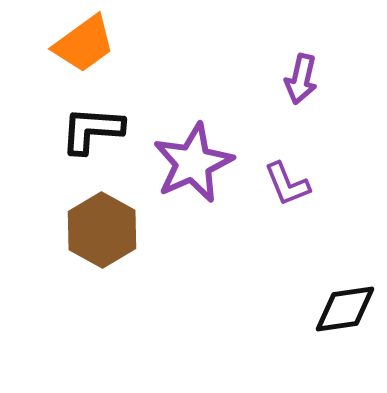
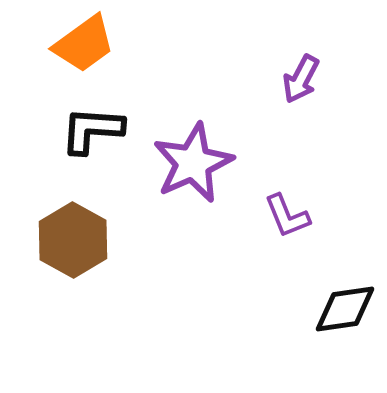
purple arrow: rotated 15 degrees clockwise
purple L-shape: moved 32 px down
brown hexagon: moved 29 px left, 10 px down
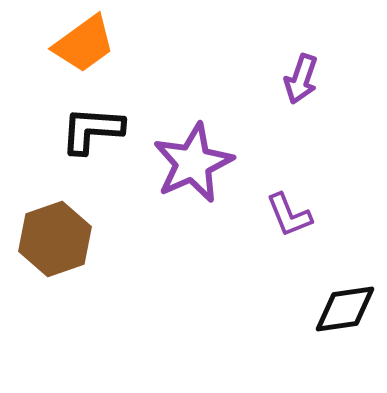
purple arrow: rotated 9 degrees counterclockwise
purple L-shape: moved 2 px right, 1 px up
brown hexagon: moved 18 px left, 1 px up; rotated 12 degrees clockwise
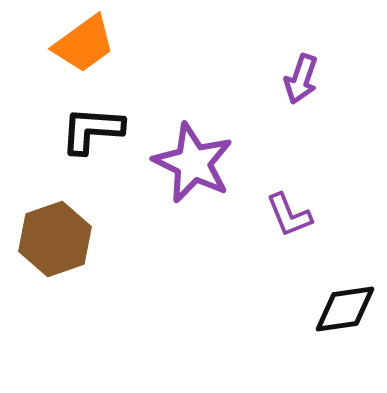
purple star: rotated 22 degrees counterclockwise
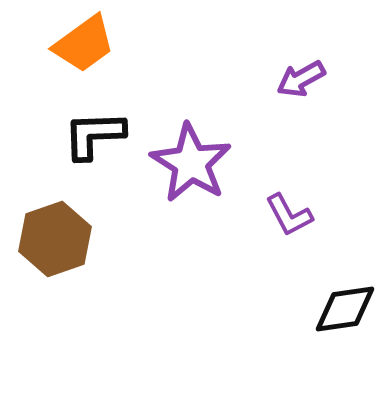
purple arrow: rotated 42 degrees clockwise
black L-shape: moved 2 px right, 5 px down; rotated 6 degrees counterclockwise
purple star: moved 2 px left; rotated 6 degrees clockwise
purple L-shape: rotated 6 degrees counterclockwise
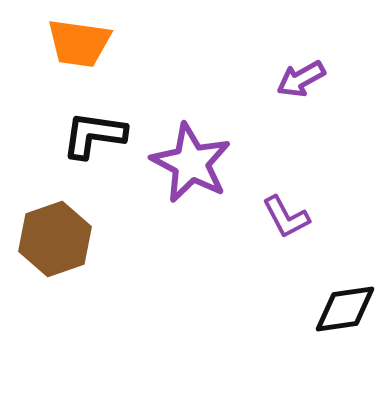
orange trapezoid: moved 5 px left, 1 px up; rotated 44 degrees clockwise
black L-shape: rotated 10 degrees clockwise
purple star: rotated 4 degrees counterclockwise
purple L-shape: moved 3 px left, 2 px down
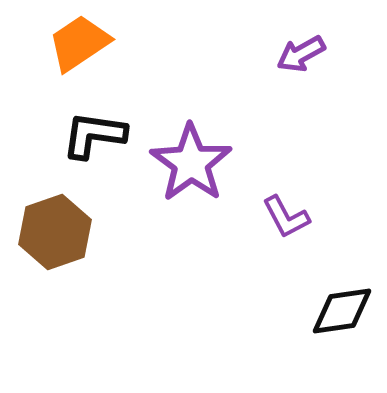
orange trapezoid: rotated 138 degrees clockwise
purple arrow: moved 25 px up
purple star: rotated 8 degrees clockwise
brown hexagon: moved 7 px up
black diamond: moved 3 px left, 2 px down
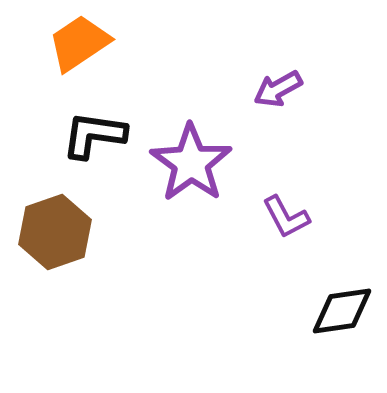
purple arrow: moved 23 px left, 35 px down
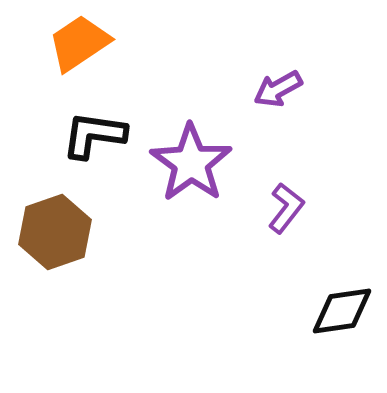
purple L-shape: moved 9 px up; rotated 114 degrees counterclockwise
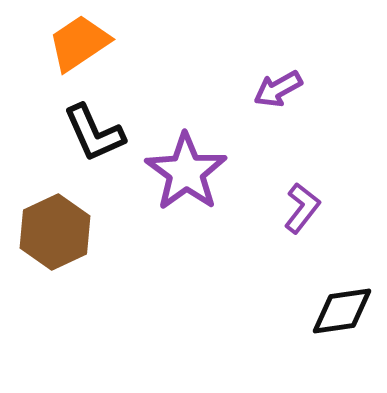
black L-shape: moved 2 px up; rotated 122 degrees counterclockwise
purple star: moved 5 px left, 9 px down
purple L-shape: moved 16 px right
brown hexagon: rotated 6 degrees counterclockwise
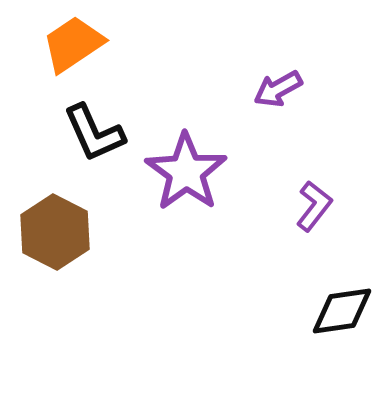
orange trapezoid: moved 6 px left, 1 px down
purple L-shape: moved 12 px right, 2 px up
brown hexagon: rotated 8 degrees counterclockwise
